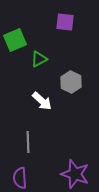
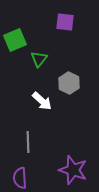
green triangle: rotated 24 degrees counterclockwise
gray hexagon: moved 2 px left, 1 px down
purple star: moved 2 px left, 4 px up
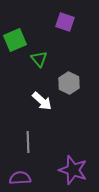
purple square: rotated 12 degrees clockwise
green triangle: rotated 18 degrees counterclockwise
purple semicircle: rotated 90 degrees clockwise
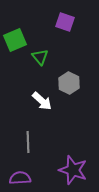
green triangle: moved 1 px right, 2 px up
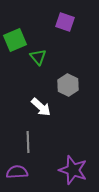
green triangle: moved 2 px left
gray hexagon: moved 1 px left, 2 px down
white arrow: moved 1 px left, 6 px down
purple semicircle: moved 3 px left, 6 px up
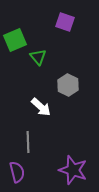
purple semicircle: rotated 80 degrees clockwise
